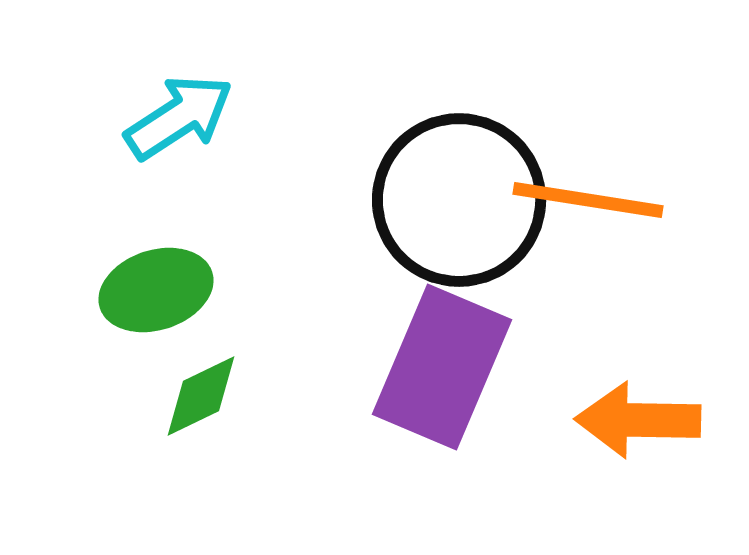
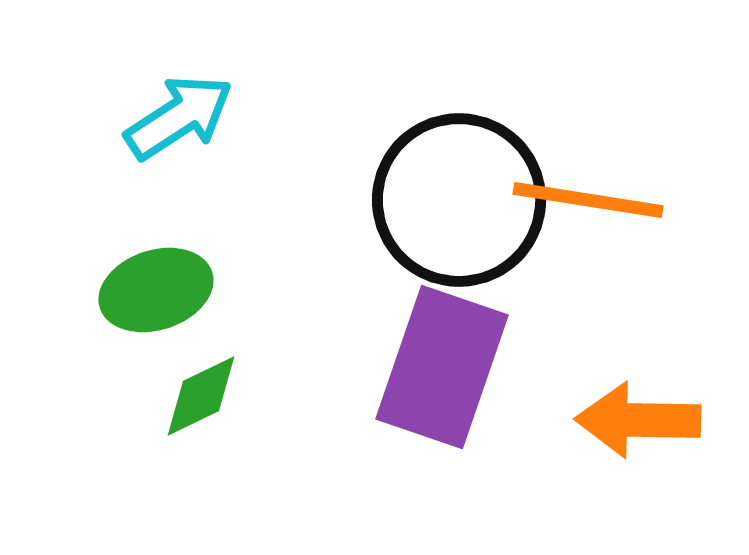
purple rectangle: rotated 4 degrees counterclockwise
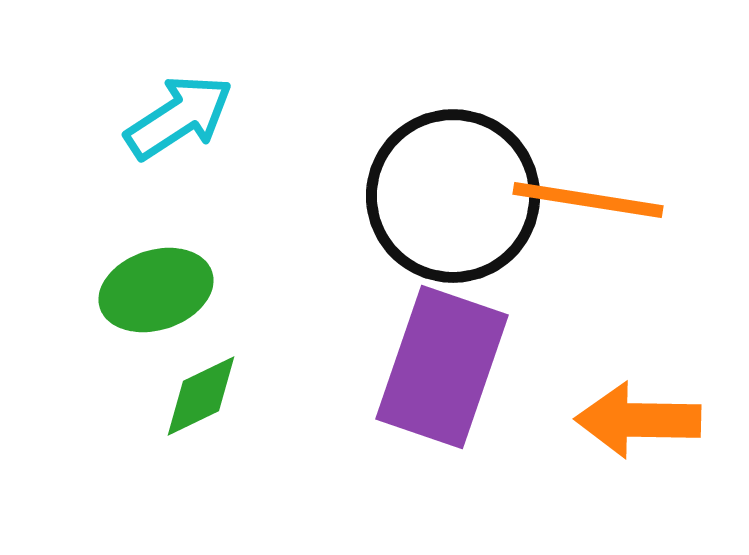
black circle: moved 6 px left, 4 px up
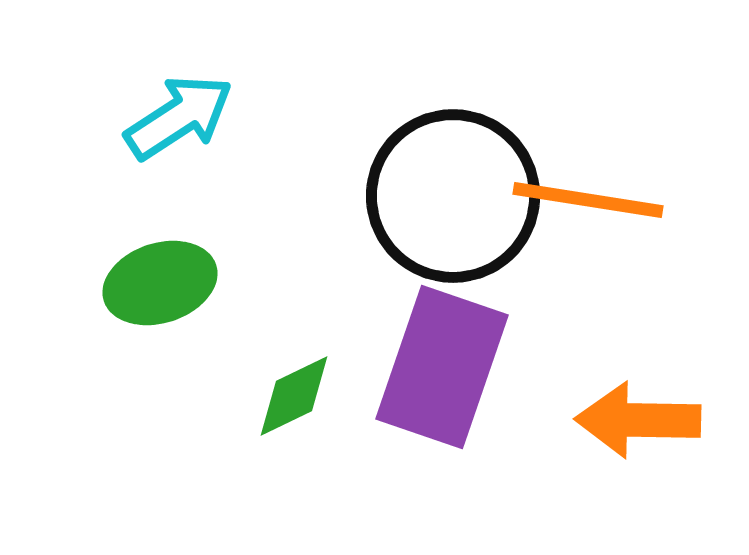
green ellipse: moved 4 px right, 7 px up
green diamond: moved 93 px right
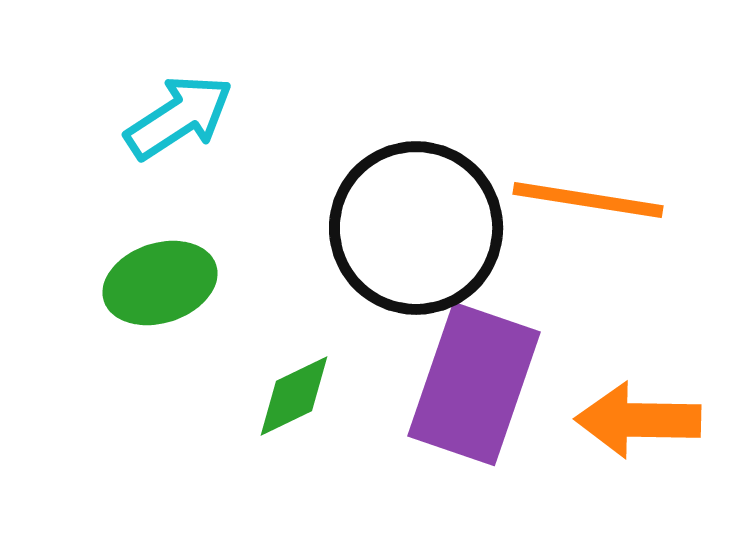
black circle: moved 37 px left, 32 px down
purple rectangle: moved 32 px right, 17 px down
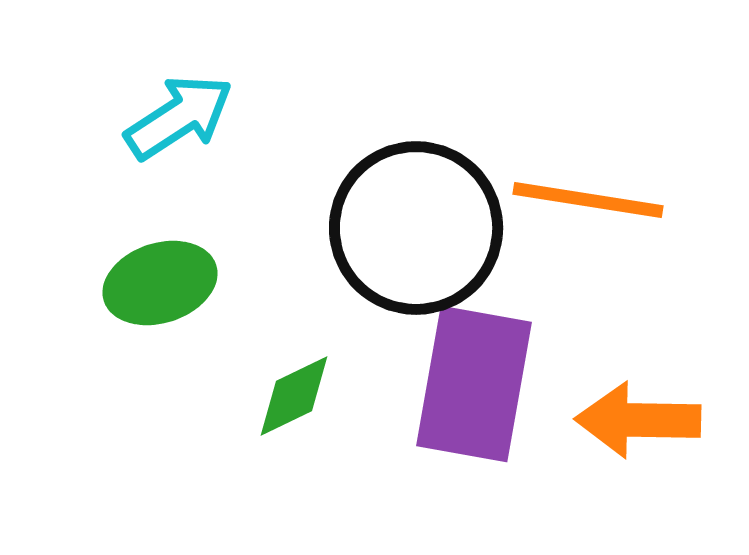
purple rectangle: rotated 9 degrees counterclockwise
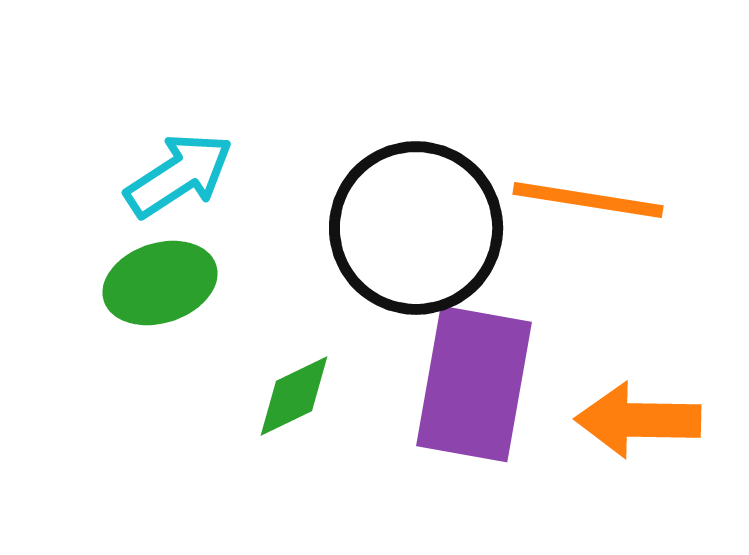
cyan arrow: moved 58 px down
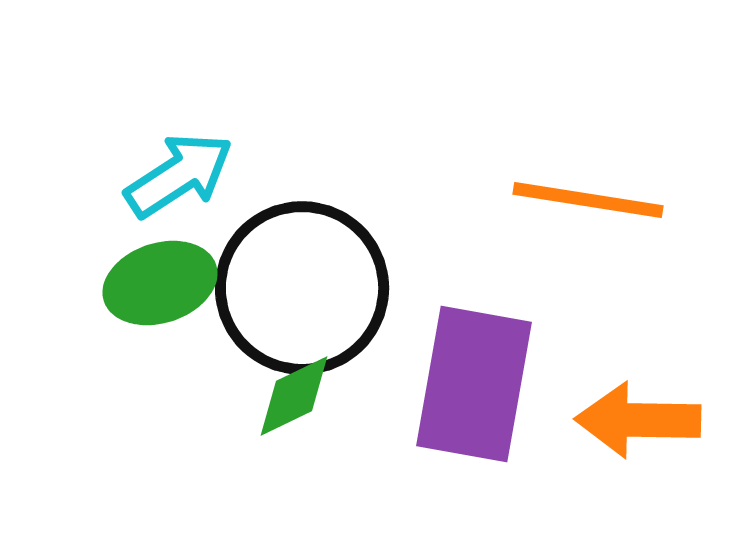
black circle: moved 114 px left, 60 px down
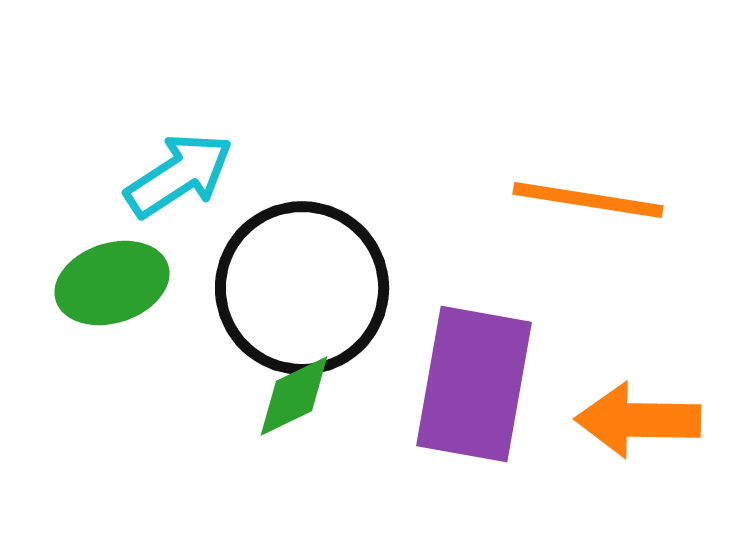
green ellipse: moved 48 px left
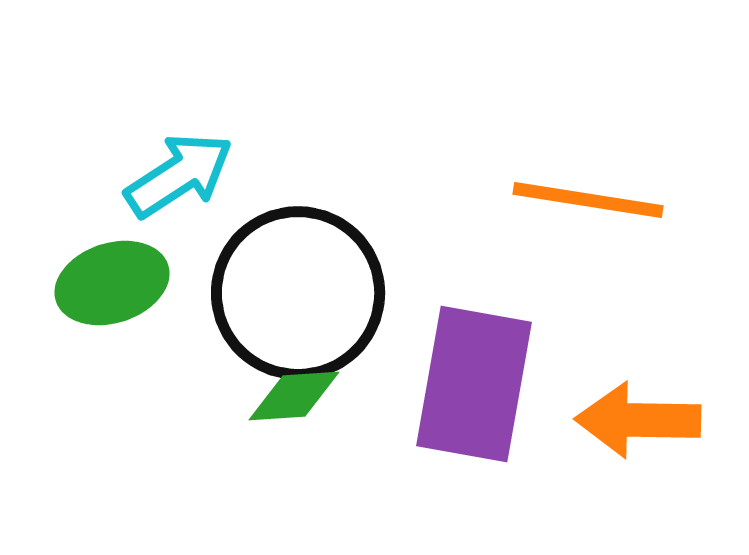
black circle: moved 4 px left, 5 px down
green diamond: rotated 22 degrees clockwise
